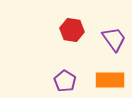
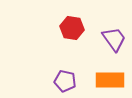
red hexagon: moved 2 px up
purple pentagon: rotated 20 degrees counterclockwise
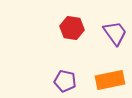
purple trapezoid: moved 1 px right, 6 px up
orange rectangle: rotated 12 degrees counterclockwise
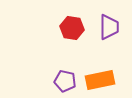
purple trapezoid: moved 6 px left, 6 px up; rotated 36 degrees clockwise
orange rectangle: moved 10 px left
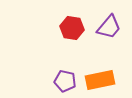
purple trapezoid: rotated 40 degrees clockwise
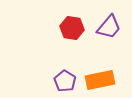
purple pentagon: rotated 20 degrees clockwise
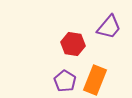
red hexagon: moved 1 px right, 16 px down
orange rectangle: moved 5 px left; rotated 56 degrees counterclockwise
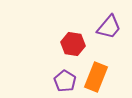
orange rectangle: moved 1 px right, 3 px up
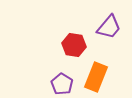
red hexagon: moved 1 px right, 1 px down
purple pentagon: moved 3 px left, 3 px down
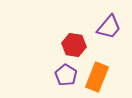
orange rectangle: moved 1 px right
purple pentagon: moved 4 px right, 9 px up
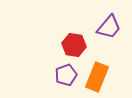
purple pentagon: rotated 20 degrees clockwise
